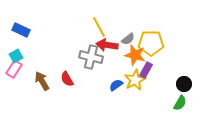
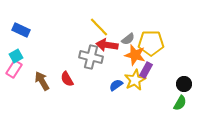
yellow line: rotated 15 degrees counterclockwise
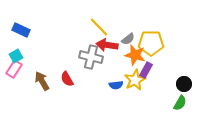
blue semicircle: rotated 152 degrees counterclockwise
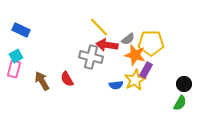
pink rectangle: rotated 18 degrees counterclockwise
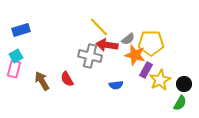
blue rectangle: rotated 42 degrees counterclockwise
gray cross: moved 1 px left, 1 px up
yellow star: moved 25 px right
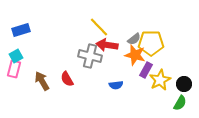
gray semicircle: moved 6 px right
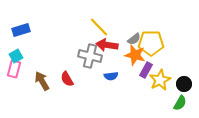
blue semicircle: moved 5 px left, 9 px up
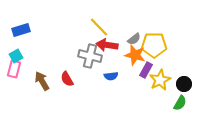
yellow pentagon: moved 3 px right, 2 px down
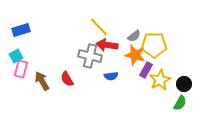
gray semicircle: moved 3 px up
pink rectangle: moved 7 px right
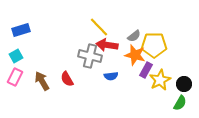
pink rectangle: moved 6 px left, 8 px down; rotated 12 degrees clockwise
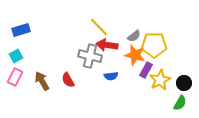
red semicircle: moved 1 px right, 1 px down
black circle: moved 1 px up
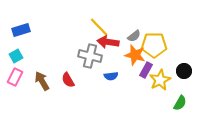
red arrow: moved 1 px right, 3 px up
black circle: moved 12 px up
